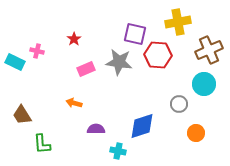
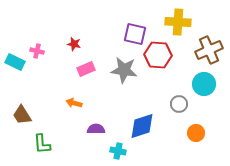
yellow cross: rotated 15 degrees clockwise
red star: moved 5 px down; rotated 24 degrees counterclockwise
gray star: moved 5 px right, 8 px down
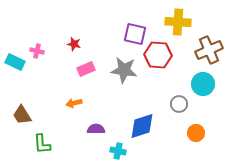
cyan circle: moved 1 px left
orange arrow: rotated 28 degrees counterclockwise
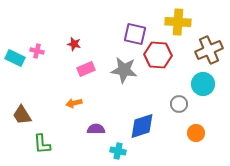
cyan rectangle: moved 4 px up
